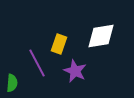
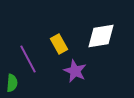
yellow rectangle: rotated 48 degrees counterclockwise
purple line: moved 9 px left, 4 px up
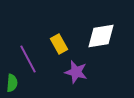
purple star: moved 1 px right, 1 px down; rotated 10 degrees counterclockwise
